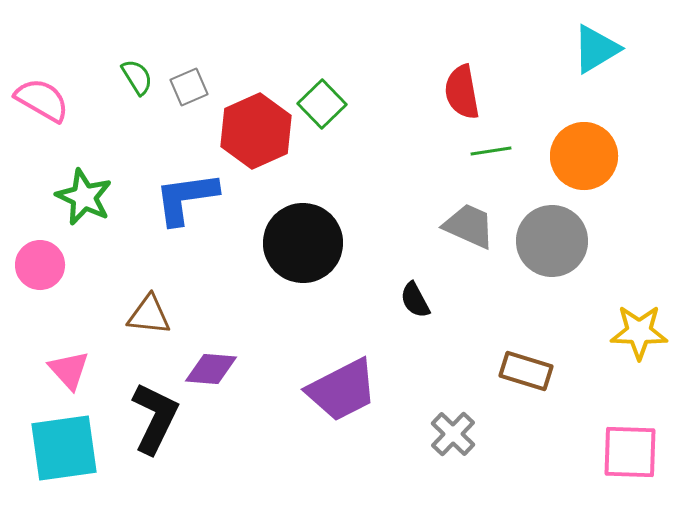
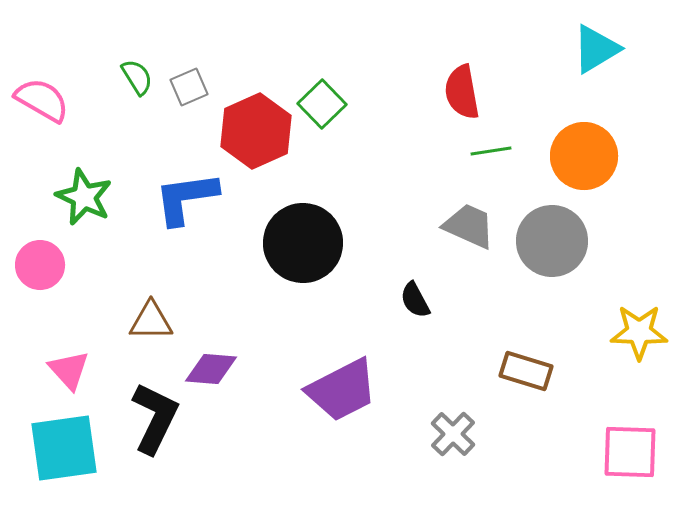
brown triangle: moved 2 px right, 6 px down; rotated 6 degrees counterclockwise
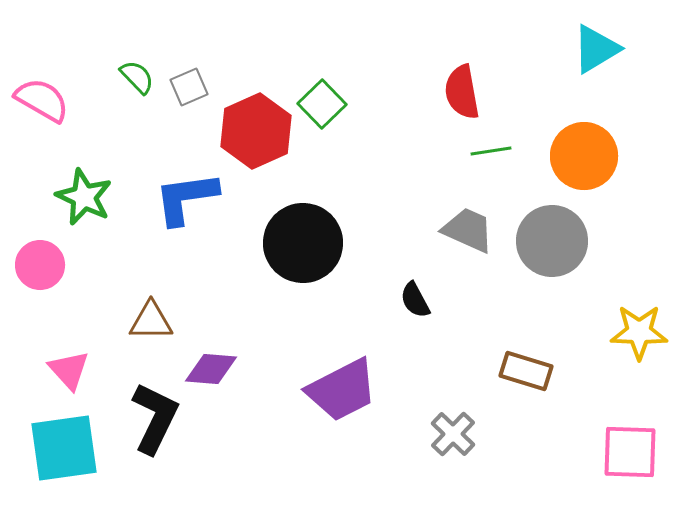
green semicircle: rotated 12 degrees counterclockwise
gray trapezoid: moved 1 px left, 4 px down
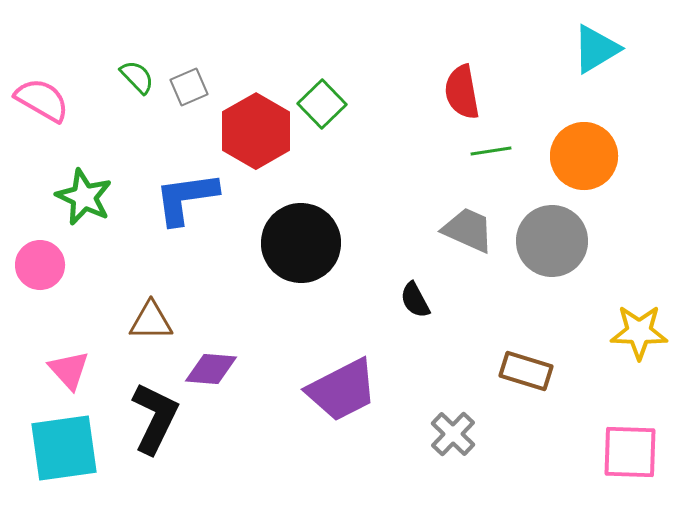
red hexagon: rotated 6 degrees counterclockwise
black circle: moved 2 px left
